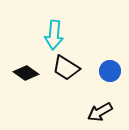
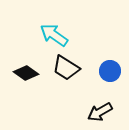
cyan arrow: rotated 120 degrees clockwise
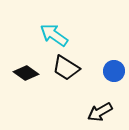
blue circle: moved 4 px right
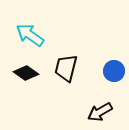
cyan arrow: moved 24 px left
black trapezoid: rotated 72 degrees clockwise
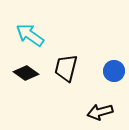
black arrow: rotated 15 degrees clockwise
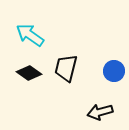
black diamond: moved 3 px right
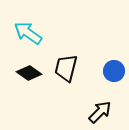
cyan arrow: moved 2 px left, 2 px up
black arrow: rotated 150 degrees clockwise
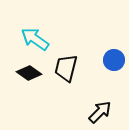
cyan arrow: moved 7 px right, 6 px down
blue circle: moved 11 px up
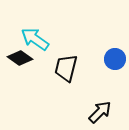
blue circle: moved 1 px right, 1 px up
black diamond: moved 9 px left, 15 px up
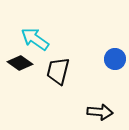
black diamond: moved 5 px down
black trapezoid: moved 8 px left, 3 px down
black arrow: rotated 50 degrees clockwise
